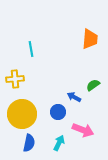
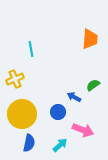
yellow cross: rotated 18 degrees counterclockwise
cyan arrow: moved 1 px right, 2 px down; rotated 21 degrees clockwise
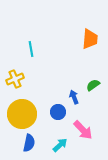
blue arrow: rotated 40 degrees clockwise
pink arrow: rotated 25 degrees clockwise
